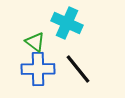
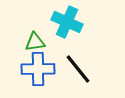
cyan cross: moved 1 px up
green triangle: rotated 45 degrees counterclockwise
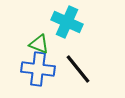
green triangle: moved 4 px right, 2 px down; rotated 30 degrees clockwise
blue cross: rotated 8 degrees clockwise
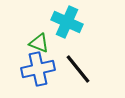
green triangle: moved 1 px up
blue cross: rotated 20 degrees counterclockwise
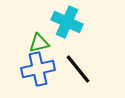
green triangle: rotated 35 degrees counterclockwise
